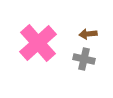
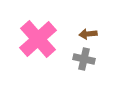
pink cross: moved 4 px up
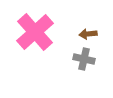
pink cross: moved 3 px left, 7 px up
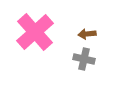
brown arrow: moved 1 px left
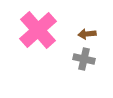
pink cross: moved 3 px right, 2 px up
